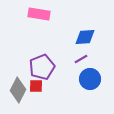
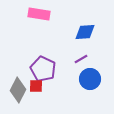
blue diamond: moved 5 px up
purple pentagon: moved 1 px right, 2 px down; rotated 25 degrees counterclockwise
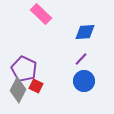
pink rectangle: moved 2 px right; rotated 35 degrees clockwise
purple line: rotated 16 degrees counterclockwise
purple pentagon: moved 19 px left
blue circle: moved 6 px left, 2 px down
red square: rotated 24 degrees clockwise
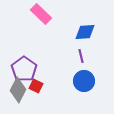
purple line: moved 3 px up; rotated 56 degrees counterclockwise
purple pentagon: rotated 10 degrees clockwise
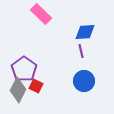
purple line: moved 5 px up
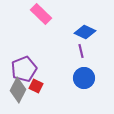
blue diamond: rotated 30 degrees clockwise
purple pentagon: rotated 15 degrees clockwise
blue circle: moved 3 px up
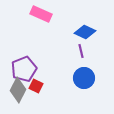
pink rectangle: rotated 20 degrees counterclockwise
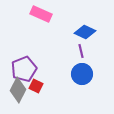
blue circle: moved 2 px left, 4 px up
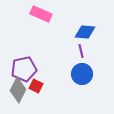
blue diamond: rotated 20 degrees counterclockwise
purple pentagon: rotated 10 degrees clockwise
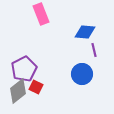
pink rectangle: rotated 45 degrees clockwise
purple line: moved 13 px right, 1 px up
purple pentagon: rotated 15 degrees counterclockwise
red square: moved 1 px down
gray diamond: moved 1 px down; rotated 25 degrees clockwise
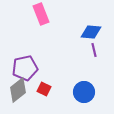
blue diamond: moved 6 px right
purple pentagon: moved 1 px right, 1 px up; rotated 15 degrees clockwise
blue circle: moved 2 px right, 18 px down
red square: moved 8 px right, 2 px down
gray diamond: moved 1 px up
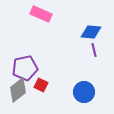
pink rectangle: rotated 45 degrees counterclockwise
red square: moved 3 px left, 4 px up
